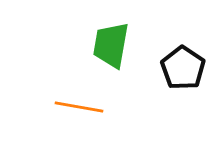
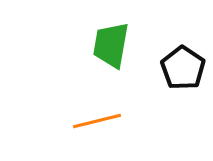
orange line: moved 18 px right, 14 px down; rotated 24 degrees counterclockwise
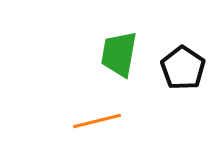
green trapezoid: moved 8 px right, 9 px down
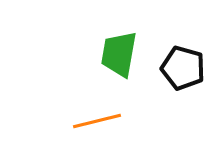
black pentagon: rotated 18 degrees counterclockwise
